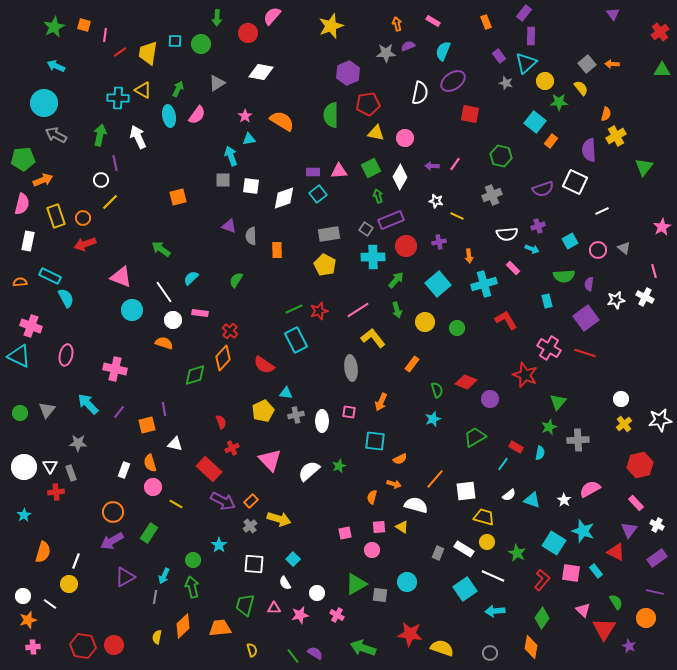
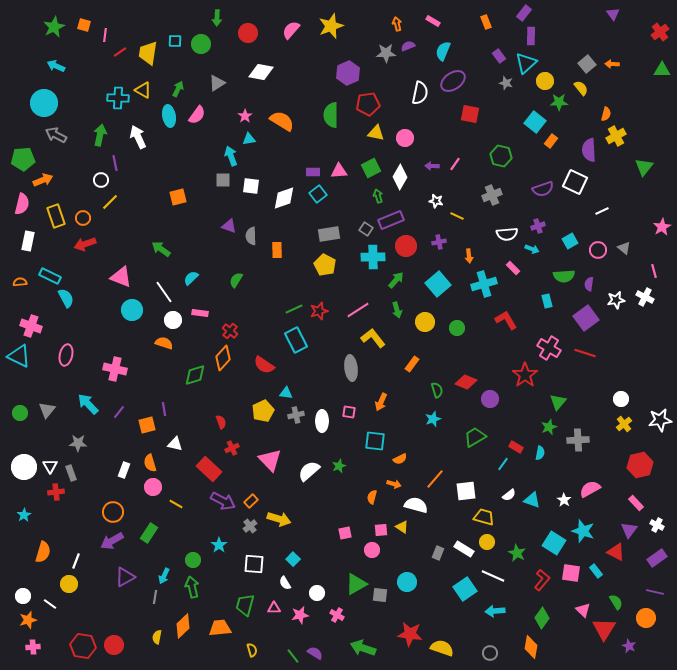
pink semicircle at (272, 16): moved 19 px right, 14 px down
red star at (525, 375): rotated 15 degrees clockwise
pink square at (379, 527): moved 2 px right, 3 px down
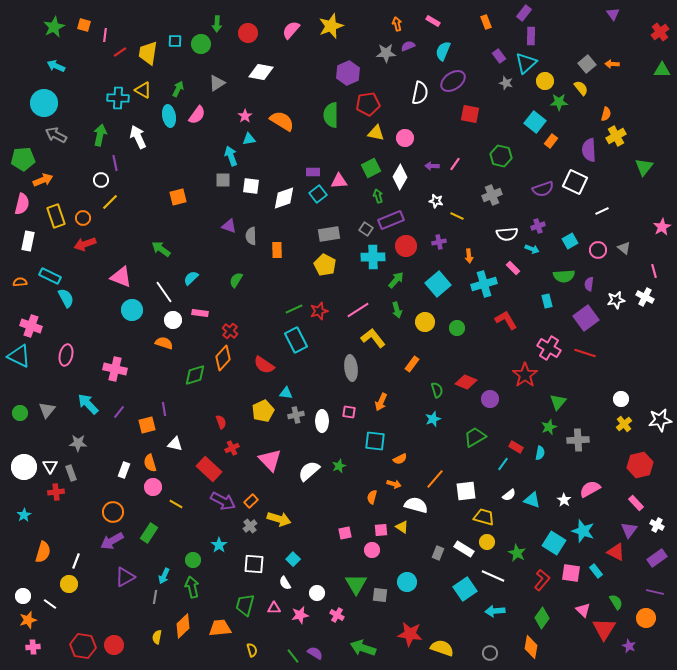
green arrow at (217, 18): moved 6 px down
pink triangle at (339, 171): moved 10 px down
green triangle at (356, 584): rotated 30 degrees counterclockwise
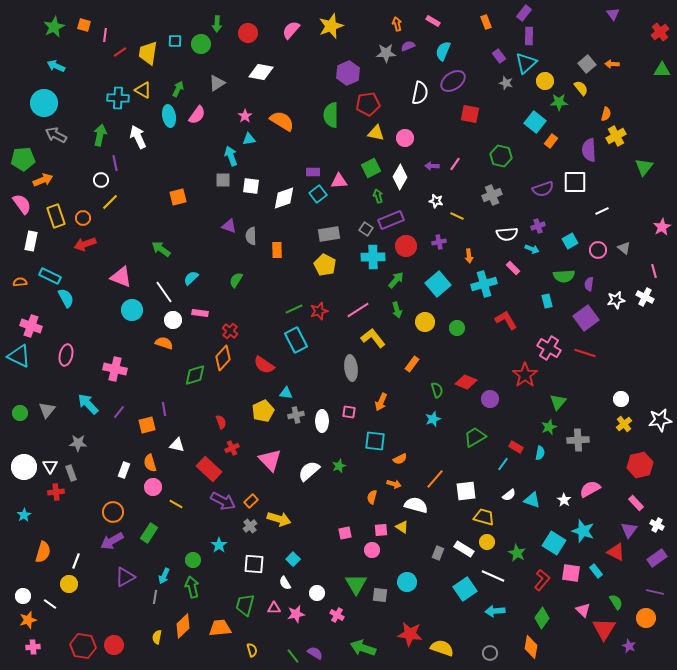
purple rectangle at (531, 36): moved 2 px left
white square at (575, 182): rotated 25 degrees counterclockwise
pink semicircle at (22, 204): rotated 50 degrees counterclockwise
white rectangle at (28, 241): moved 3 px right
white triangle at (175, 444): moved 2 px right, 1 px down
pink star at (300, 615): moved 4 px left, 1 px up
